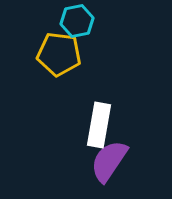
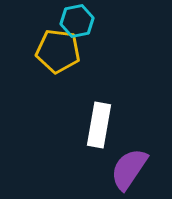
yellow pentagon: moved 1 px left, 3 px up
purple semicircle: moved 20 px right, 8 px down
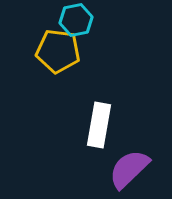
cyan hexagon: moved 1 px left, 1 px up
purple semicircle: rotated 12 degrees clockwise
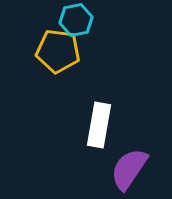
purple semicircle: rotated 12 degrees counterclockwise
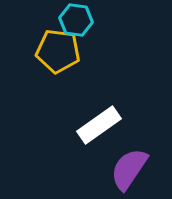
cyan hexagon: rotated 20 degrees clockwise
white rectangle: rotated 45 degrees clockwise
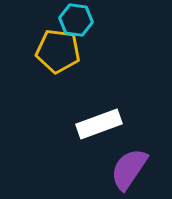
white rectangle: moved 1 px up; rotated 15 degrees clockwise
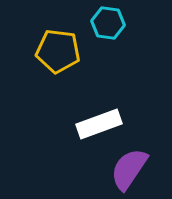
cyan hexagon: moved 32 px right, 3 px down
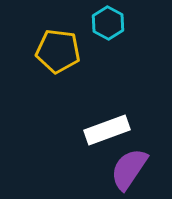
cyan hexagon: rotated 20 degrees clockwise
white rectangle: moved 8 px right, 6 px down
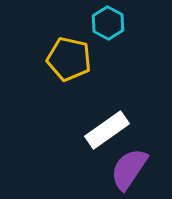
yellow pentagon: moved 11 px right, 8 px down; rotated 6 degrees clockwise
white rectangle: rotated 15 degrees counterclockwise
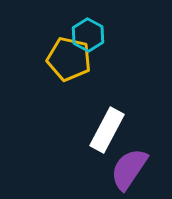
cyan hexagon: moved 20 px left, 12 px down
white rectangle: rotated 27 degrees counterclockwise
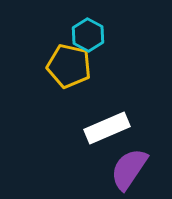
yellow pentagon: moved 7 px down
white rectangle: moved 2 px up; rotated 39 degrees clockwise
